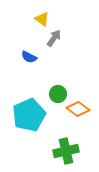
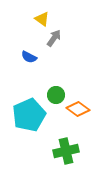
green circle: moved 2 px left, 1 px down
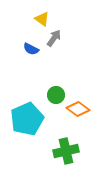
blue semicircle: moved 2 px right, 8 px up
cyan pentagon: moved 2 px left, 4 px down
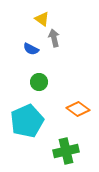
gray arrow: rotated 48 degrees counterclockwise
green circle: moved 17 px left, 13 px up
cyan pentagon: moved 2 px down
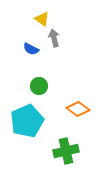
green circle: moved 4 px down
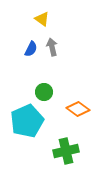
gray arrow: moved 2 px left, 9 px down
blue semicircle: rotated 91 degrees counterclockwise
green circle: moved 5 px right, 6 px down
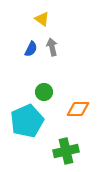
orange diamond: rotated 35 degrees counterclockwise
